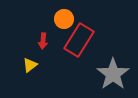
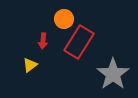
red rectangle: moved 2 px down
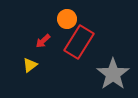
orange circle: moved 3 px right
red arrow: rotated 42 degrees clockwise
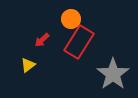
orange circle: moved 4 px right
red arrow: moved 1 px left, 1 px up
yellow triangle: moved 2 px left
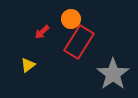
red arrow: moved 8 px up
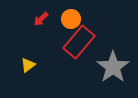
red arrow: moved 1 px left, 13 px up
red rectangle: rotated 8 degrees clockwise
gray star: moved 7 px up
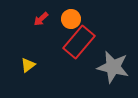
gray star: rotated 24 degrees counterclockwise
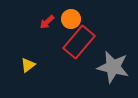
red arrow: moved 6 px right, 3 px down
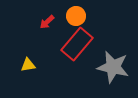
orange circle: moved 5 px right, 3 px up
red rectangle: moved 2 px left, 2 px down
yellow triangle: rotated 28 degrees clockwise
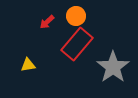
gray star: rotated 24 degrees clockwise
